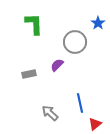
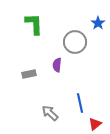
purple semicircle: rotated 40 degrees counterclockwise
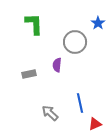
red triangle: rotated 16 degrees clockwise
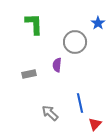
red triangle: rotated 24 degrees counterclockwise
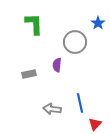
gray arrow: moved 2 px right, 4 px up; rotated 36 degrees counterclockwise
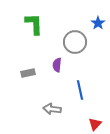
gray rectangle: moved 1 px left, 1 px up
blue line: moved 13 px up
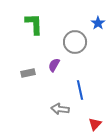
purple semicircle: moved 3 px left; rotated 24 degrees clockwise
gray arrow: moved 8 px right
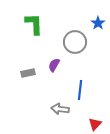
blue line: rotated 18 degrees clockwise
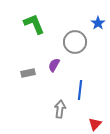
green L-shape: rotated 20 degrees counterclockwise
gray arrow: rotated 90 degrees clockwise
